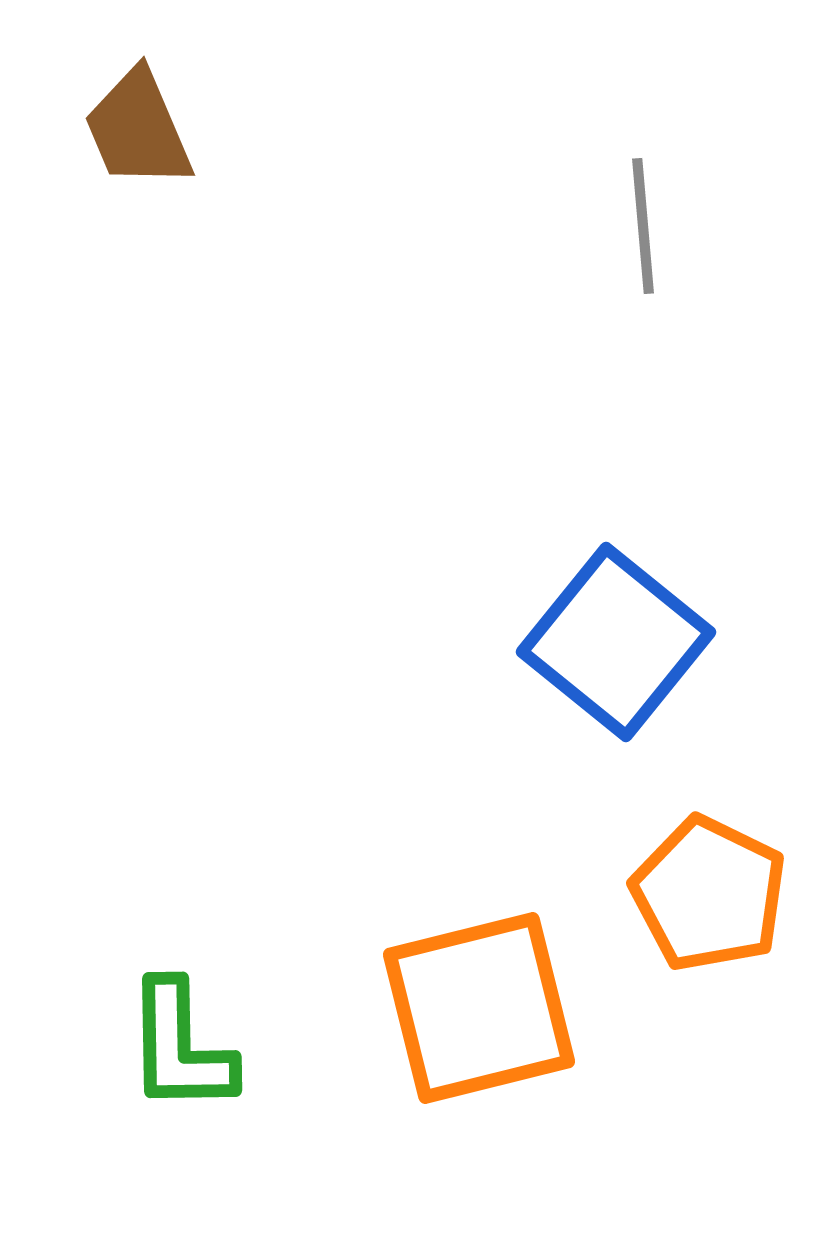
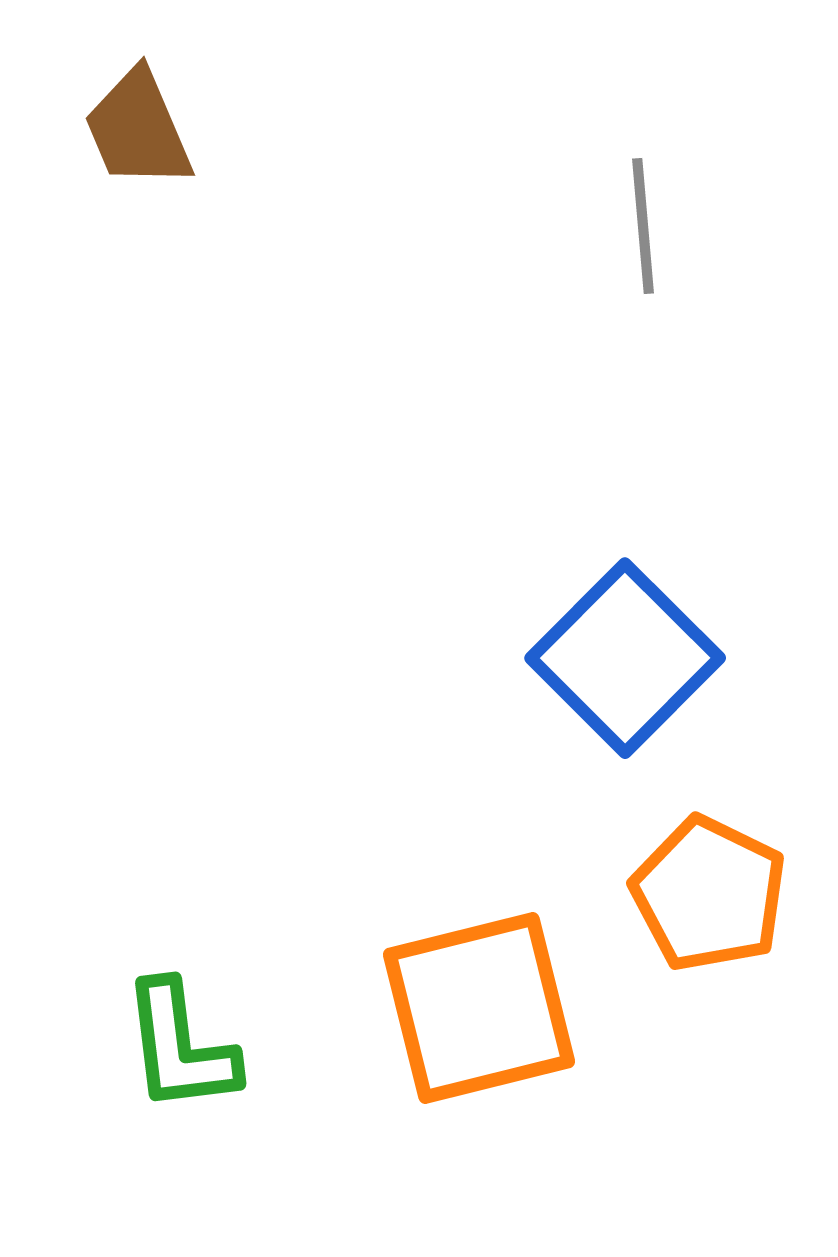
blue square: moved 9 px right, 16 px down; rotated 6 degrees clockwise
green L-shape: rotated 6 degrees counterclockwise
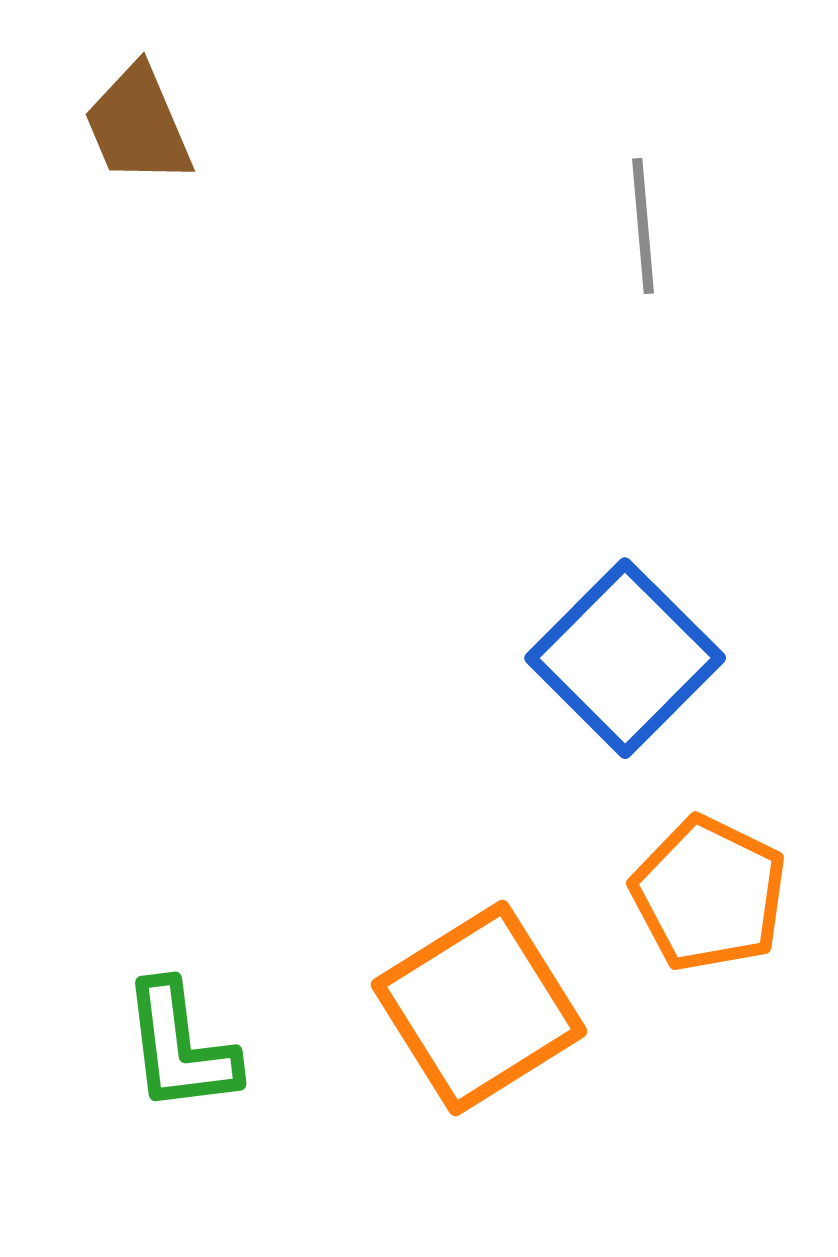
brown trapezoid: moved 4 px up
orange square: rotated 18 degrees counterclockwise
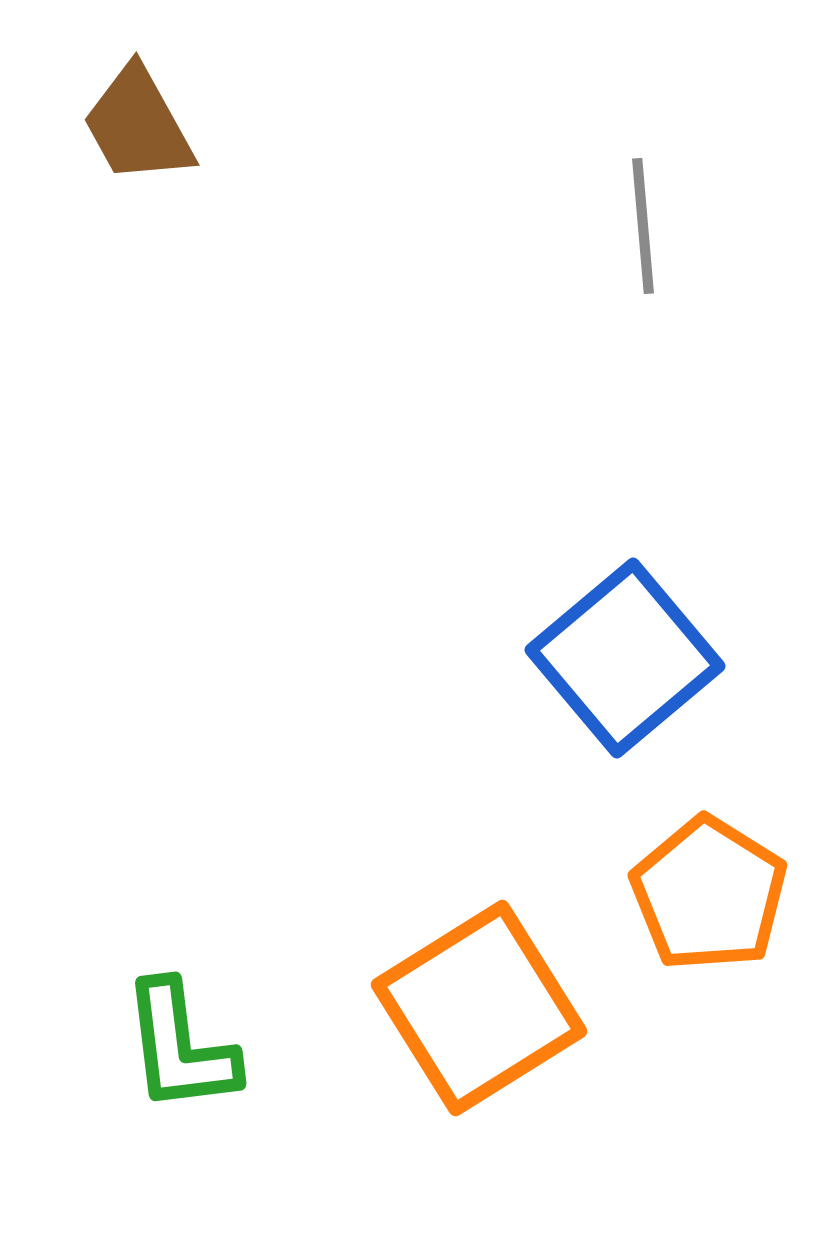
brown trapezoid: rotated 6 degrees counterclockwise
blue square: rotated 5 degrees clockwise
orange pentagon: rotated 6 degrees clockwise
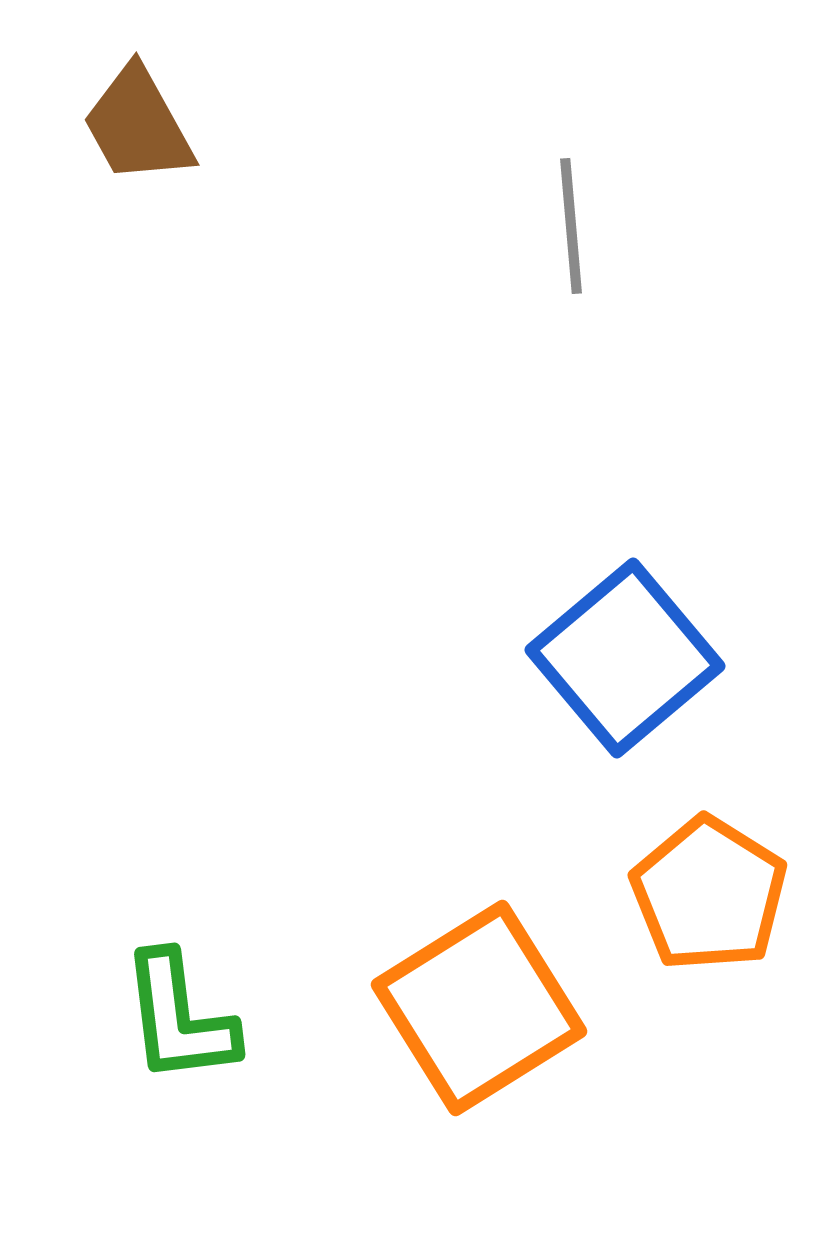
gray line: moved 72 px left
green L-shape: moved 1 px left, 29 px up
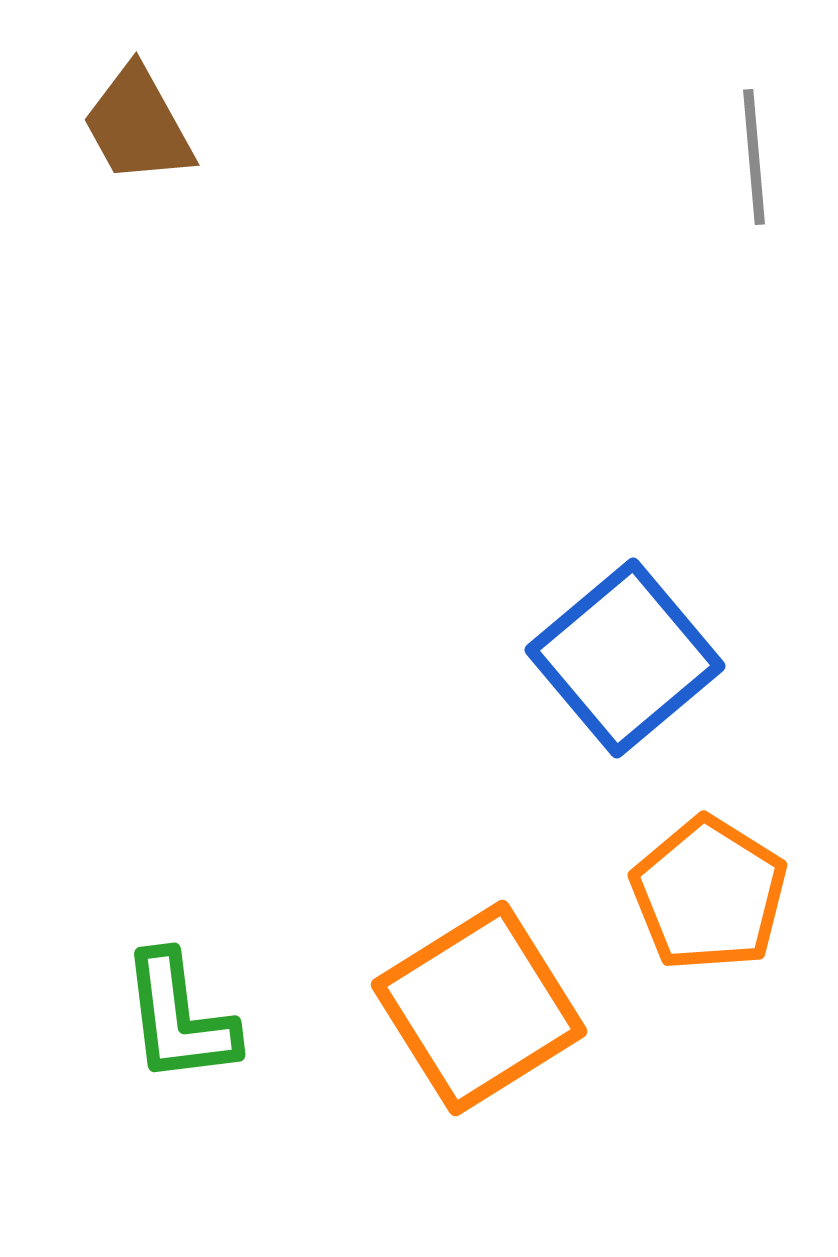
gray line: moved 183 px right, 69 px up
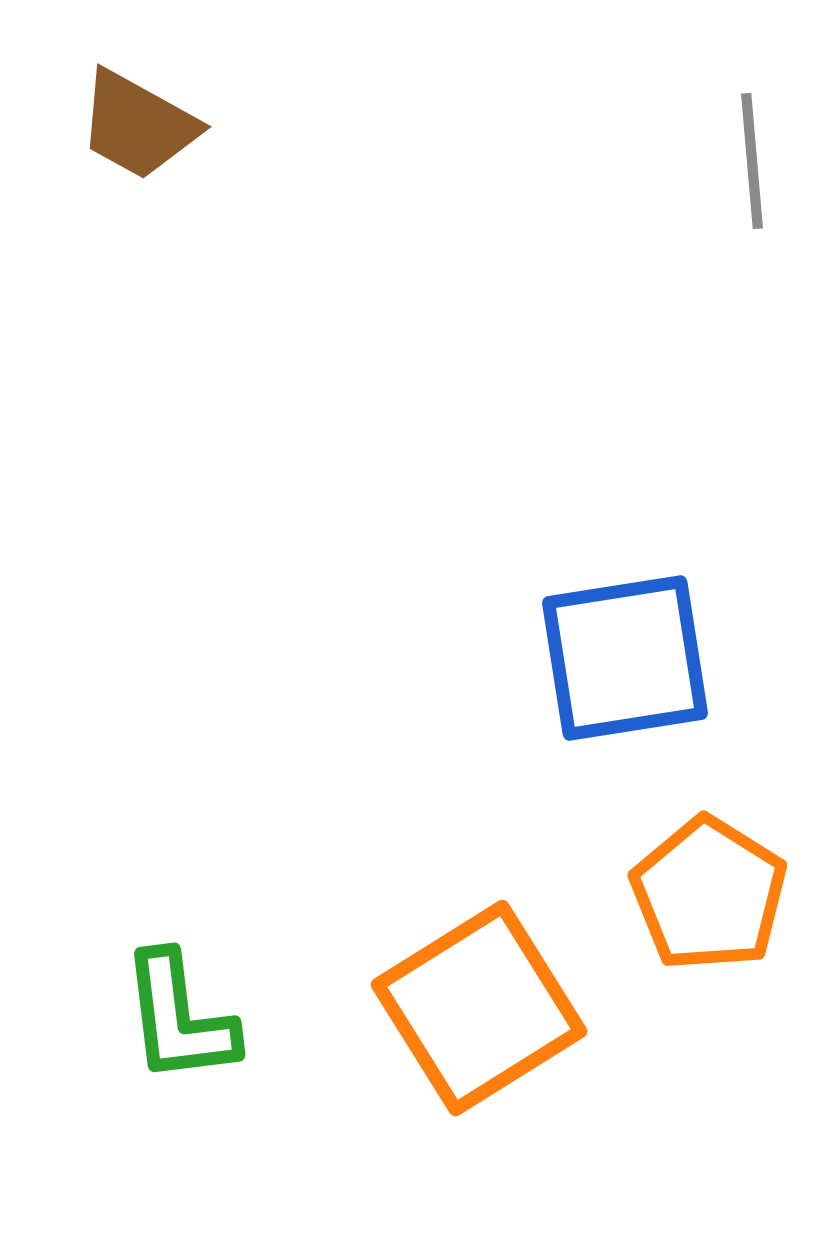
brown trapezoid: rotated 32 degrees counterclockwise
gray line: moved 2 px left, 4 px down
blue square: rotated 31 degrees clockwise
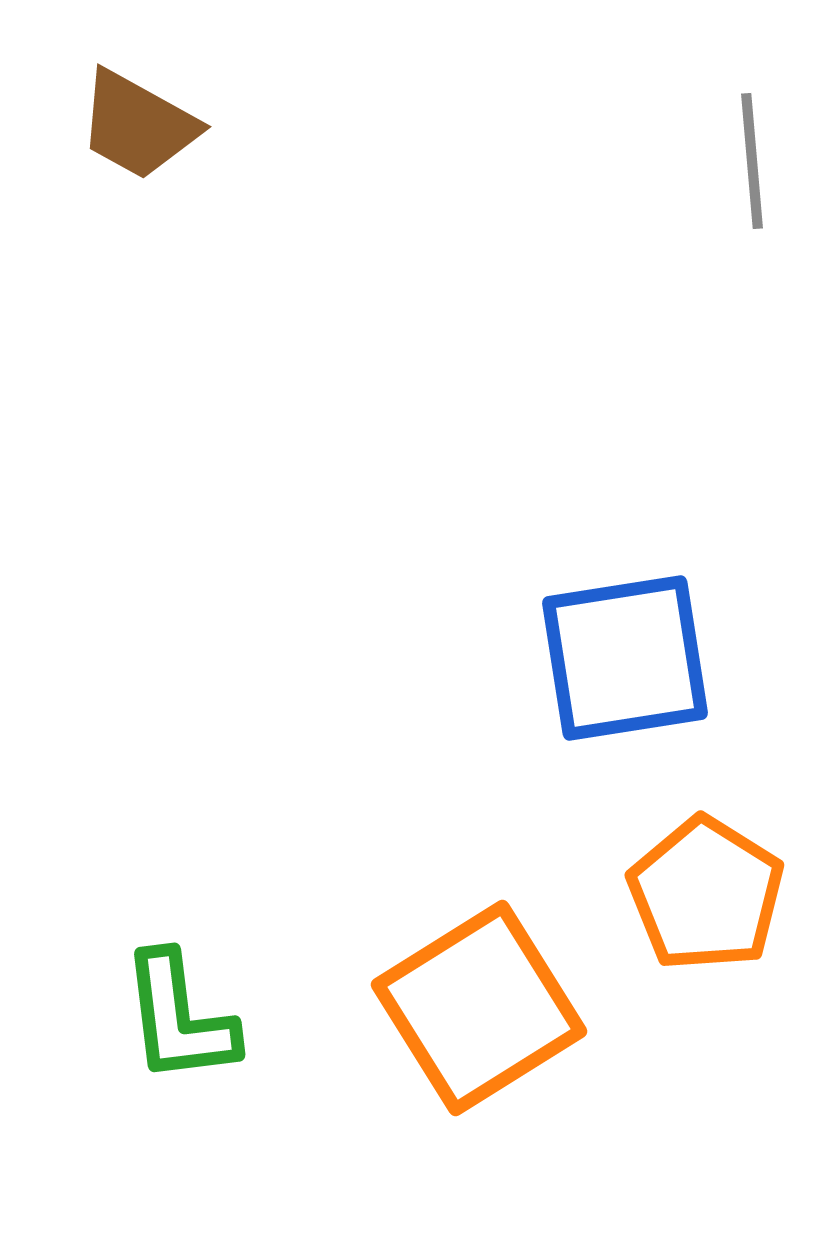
orange pentagon: moved 3 px left
